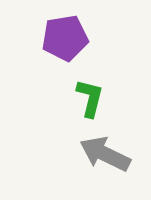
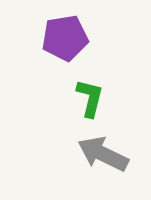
gray arrow: moved 2 px left
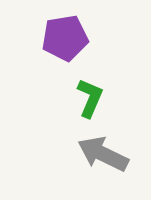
green L-shape: rotated 9 degrees clockwise
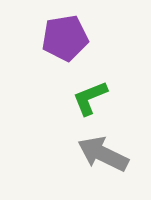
green L-shape: rotated 135 degrees counterclockwise
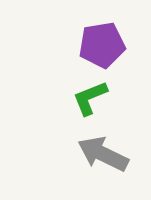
purple pentagon: moved 37 px right, 7 px down
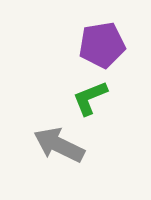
gray arrow: moved 44 px left, 9 px up
